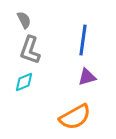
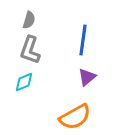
gray semicircle: moved 5 px right; rotated 42 degrees clockwise
purple triangle: rotated 24 degrees counterclockwise
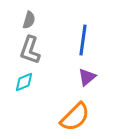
orange semicircle: rotated 16 degrees counterclockwise
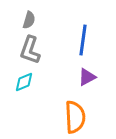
purple triangle: rotated 12 degrees clockwise
orange semicircle: rotated 48 degrees counterclockwise
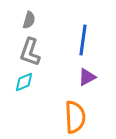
gray L-shape: moved 2 px down
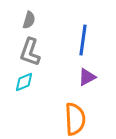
orange semicircle: moved 2 px down
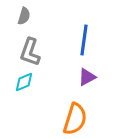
gray semicircle: moved 5 px left, 4 px up
blue line: moved 1 px right
orange semicircle: rotated 20 degrees clockwise
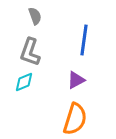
gray semicircle: moved 11 px right; rotated 36 degrees counterclockwise
purple triangle: moved 11 px left, 3 px down
